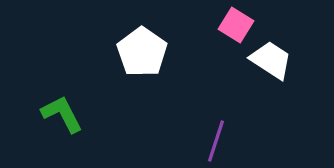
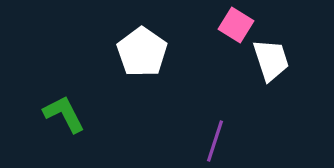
white trapezoid: rotated 39 degrees clockwise
green L-shape: moved 2 px right
purple line: moved 1 px left
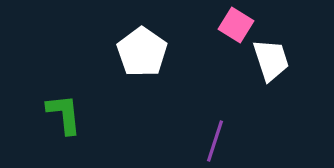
green L-shape: rotated 21 degrees clockwise
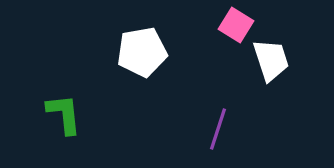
white pentagon: rotated 27 degrees clockwise
purple line: moved 3 px right, 12 px up
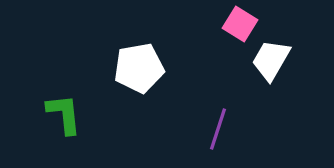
pink square: moved 4 px right, 1 px up
white pentagon: moved 3 px left, 16 px down
white trapezoid: rotated 132 degrees counterclockwise
